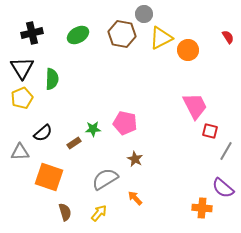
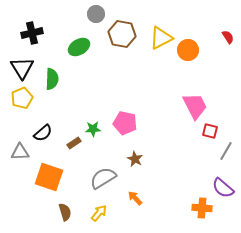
gray circle: moved 48 px left
green ellipse: moved 1 px right, 12 px down
gray semicircle: moved 2 px left, 1 px up
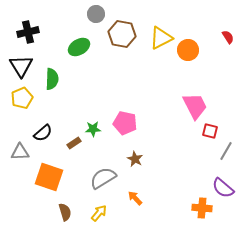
black cross: moved 4 px left, 1 px up
black triangle: moved 1 px left, 2 px up
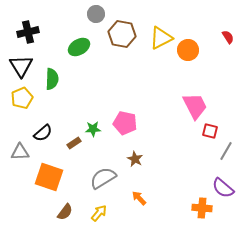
orange arrow: moved 4 px right
brown semicircle: rotated 54 degrees clockwise
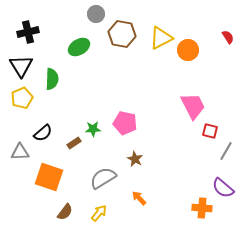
pink trapezoid: moved 2 px left
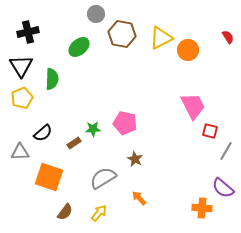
green ellipse: rotated 10 degrees counterclockwise
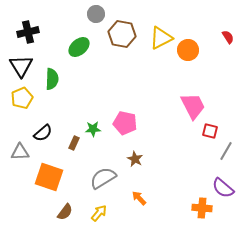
brown rectangle: rotated 32 degrees counterclockwise
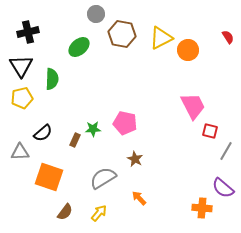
yellow pentagon: rotated 10 degrees clockwise
brown rectangle: moved 1 px right, 3 px up
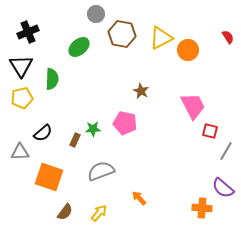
black cross: rotated 10 degrees counterclockwise
brown star: moved 6 px right, 68 px up
gray semicircle: moved 2 px left, 7 px up; rotated 12 degrees clockwise
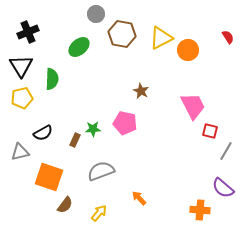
black semicircle: rotated 12 degrees clockwise
gray triangle: rotated 12 degrees counterclockwise
orange cross: moved 2 px left, 2 px down
brown semicircle: moved 7 px up
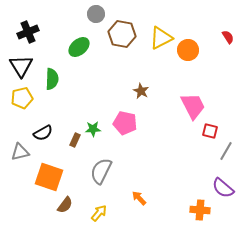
gray semicircle: rotated 44 degrees counterclockwise
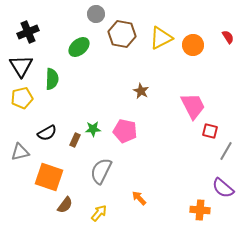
orange circle: moved 5 px right, 5 px up
pink pentagon: moved 8 px down
black semicircle: moved 4 px right
